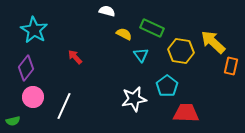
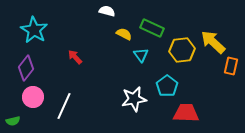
yellow hexagon: moved 1 px right, 1 px up; rotated 15 degrees counterclockwise
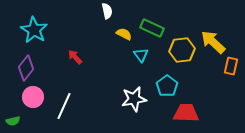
white semicircle: rotated 63 degrees clockwise
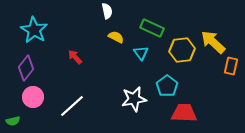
yellow semicircle: moved 8 px left, 3 px down
cyan triangle: moved 2 px up
white line: moved 8 px right; rotated 24 degrees clockwise
red trapezoid: moved 2 px left
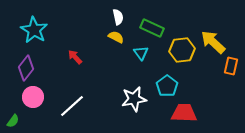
white semicircle: moved 11 px right, 6 px down
green semicircle: rotated 40 degrees counterclockwise
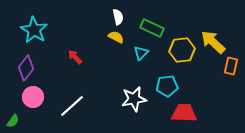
cyan triangle: rotated 21 degrees clockwise
cyan pentagon: rotated 30 degrees clockwise
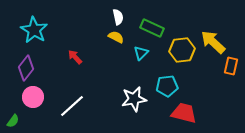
red trapezoid: rotated 12 degrees clockwise
